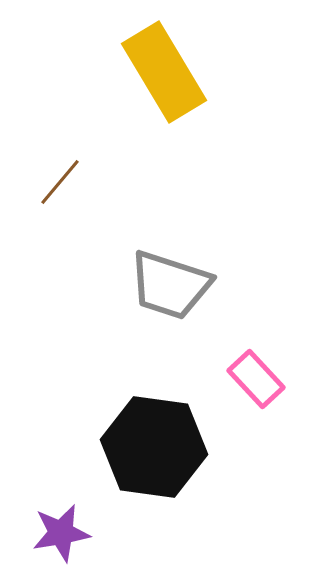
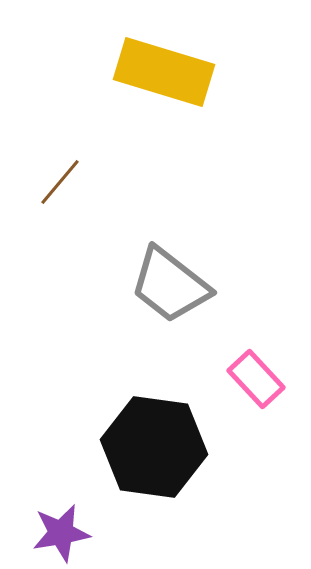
yellow rectangle: rotated 42 degrees counterclockwise
gray trapezoid: rotated 20 degrees clockwise
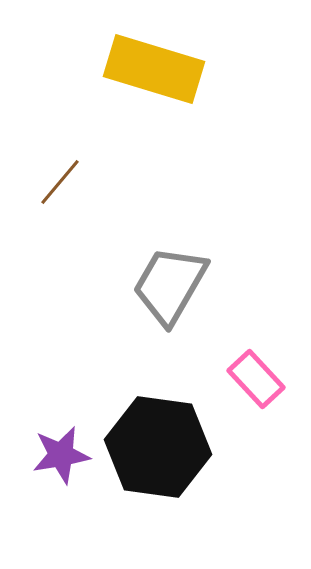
yellow rectangle: moved 10 px left, 3 px up
gray trapezoid: rotated 82 degrees clockwise
black hexagon: moved 4 px right
purple star: moved 78 px up
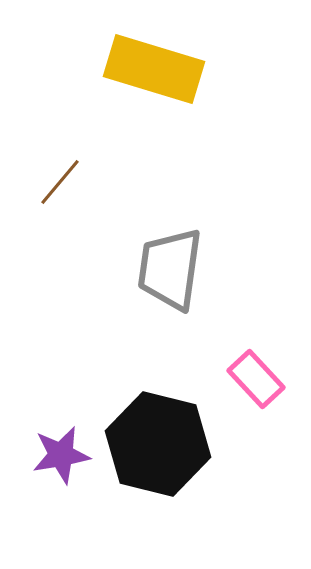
gray trapezoid: moved 16 px up; rotated 22 degrees counterclockwise
black hexagon: moved 3 px up; rotated 6 degrees clockwise
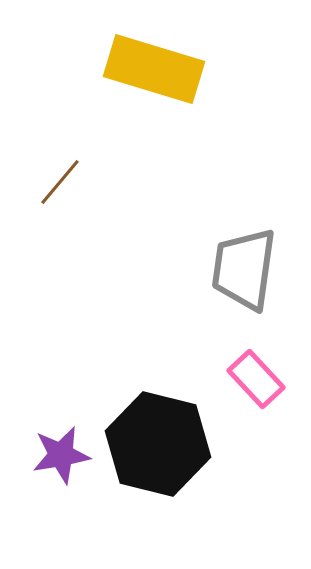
gray trapezoid: moved 74 px right
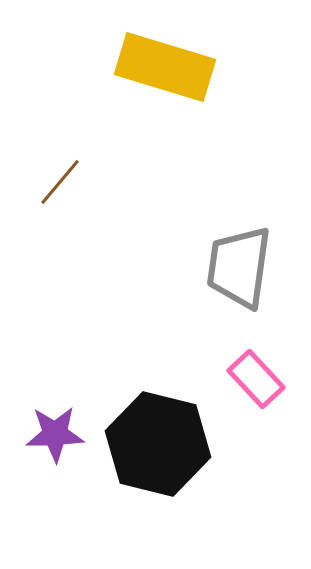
yellow rectangle: moved 11 px right, 2 px up
gray trapezoid: moved 5 px left, 2 px up
purple star: moved 6 px left, 21 px up; rotated 8 degrees clockwise
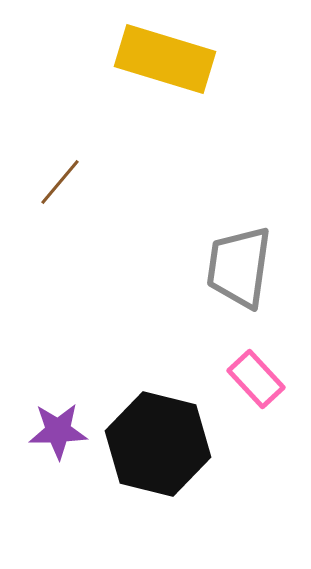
yellow rectangle: moved 8 px up
purple star: moved 3 px right, 3 px up
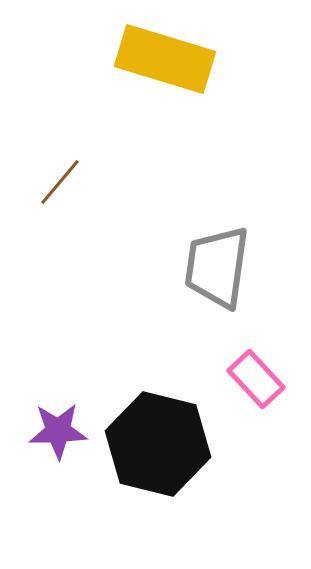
gray trapezoid: moved 22 px left
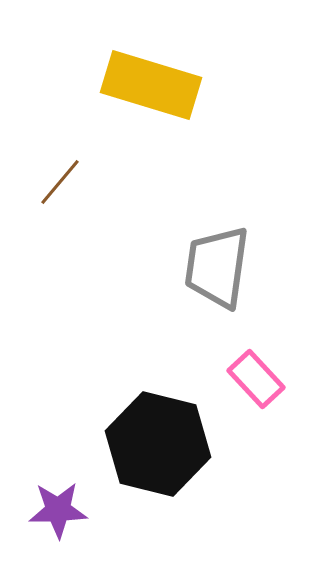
yellow rectangle: moved 14 px left, 26 px down
purple star: moved 79 px down
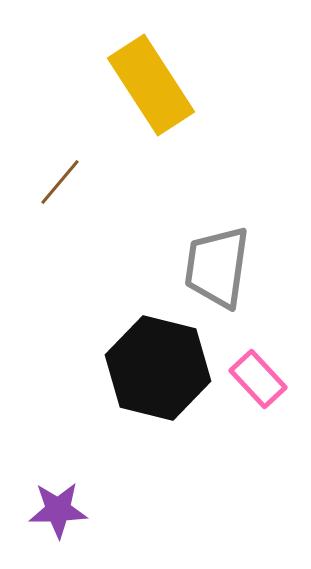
yellow rectangle: rotated 40 degrees clockwise
pink rectangle: moved 2 px right
black hexagon: moved 76 px up
